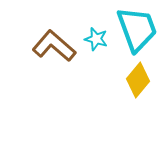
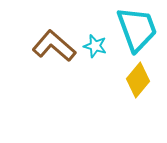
cyan star: moved 1 px left, 7 px down
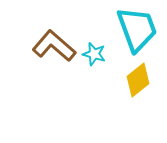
cyan star: moved 1 px left, 8 px down
yellow diamond: rotated 12 degrees clockwise
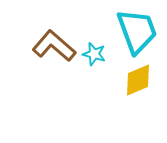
cyan trapezoid: moved 2 px down
yellow diamond: rotated 16 degrees clockwise
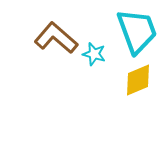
brown L-shape: moved 2 px right, 8 px up
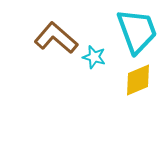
cyan star: moved 3 px down
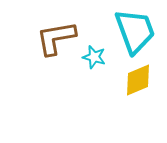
cyan trapezoid: moved 2 px left
brown L-shape: rotated 51 degrees counterclockwise
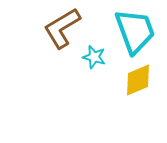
brown L-shape: moved 6 px right, 10 px up; rotated 21 degrees counterclockwise
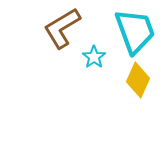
cyan star: rotated 20 degrees clockwise
yellow diamond: rotated 44 degrees counterclockwise
